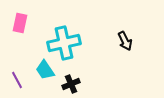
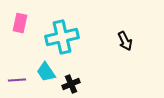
cyan cross: moved 2 px left, 6 px up
cyan trapezoid: moved 1 px right, 2 px down
purple line: rotated 66 degrees counterclockwise
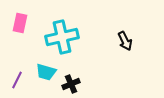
cyan trapezoid: rotated 40 degrees counterclockwise
purple line: rotated 60 degrees counterclockwise
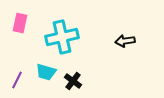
black arrow: rotated 108 degrees clockwise
black cross: moved 2 px right, 3 px up; rotated 30 degrees counterclockwise
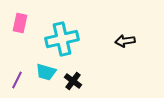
cyan cross: moved 2 px down
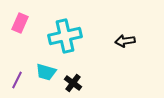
pink rectangle: rotated 12 degrees clockwise
cyan cross: moved 3 px right, 3 px up
black cross: moved 2 px down
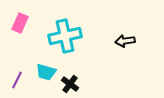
black cross: moved 3 px left, 1 px down
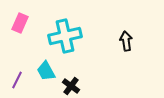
black arrow: moved 1 px right; rotated 90 degrees clockwise
cyan trapezoid: moved 1 px up; rotated 45 degrees clockwise
black cross: moved 1 px right, 2 px down
